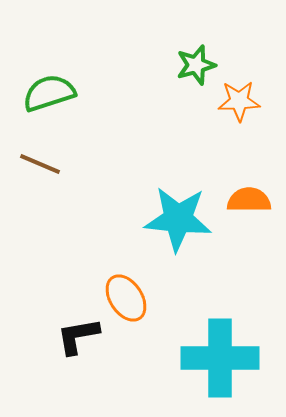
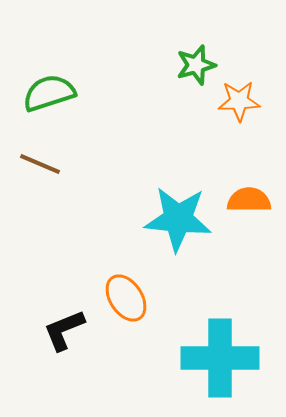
black L-shape: moved 14 px left, 6 px up; rotated 12 degrees counterclockwise
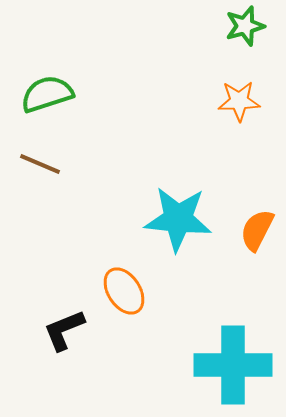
green star: moved 49 px right, 39 px up
green semicircle: moved 2 px left, 1 px down
orange semicircle: moved 8 px right, 30 px down; rotated 63 degrees counterclockwise
orange ellipse: moved 2 px left, 7 px up
cyan cross: moved 13 px right, 7 px down
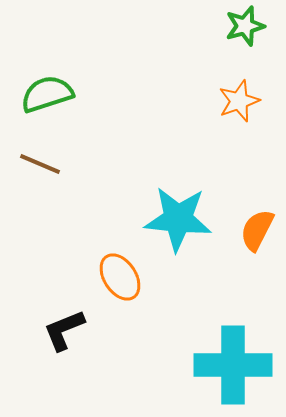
orange star: rotated 18 degrees counterclockwise
orange ellipse: moved 4 px left, 14 px up
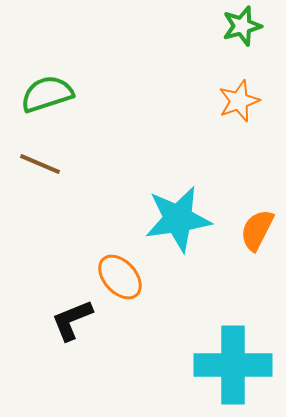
green star: moved 3 px left
cyan star: rotated 14 degrees counterclockwise
orange ellipse: rotated 9 degrees counterclockwise
black L-shape: moved 8 px right, 10 px up
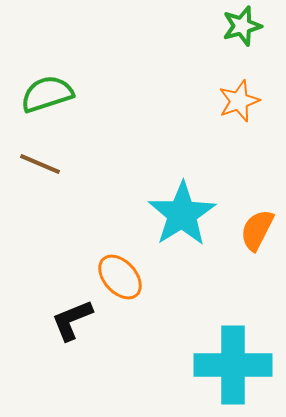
cyan star: moved 4 px right, 5 px up; rotated 24 degrees counterclockwise
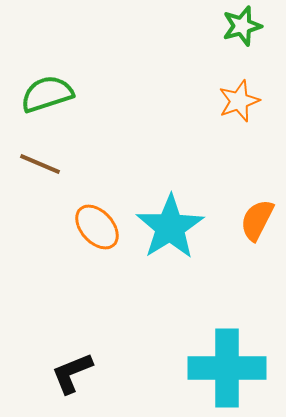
cyan star: moved 12 px left, 13 px down
orange semicircle: moved 10 px up
orange ellipse: moved 23 px left, 50 px up
black L-shape: moved 53 px down
cyan cross: moved 6 px left, 3 px down
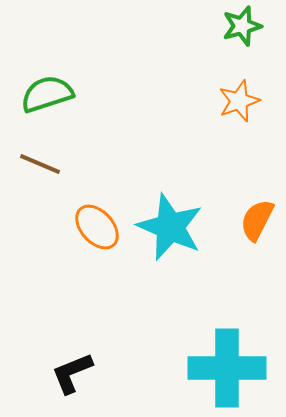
cyan star: rotated 16 degrees counterclockwise
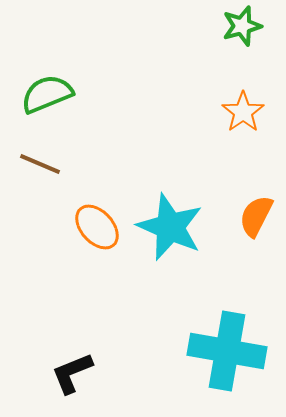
green semicircle: rotated 4 degrees counterclockwise
orange star: moved 4 px right, 11 px down; rotated 15 degrees counterclockwise
orange semicircle: moved 1 px left, 4 px up
cyan cross: moved 17 px up; rotated 10 degrees clockwise
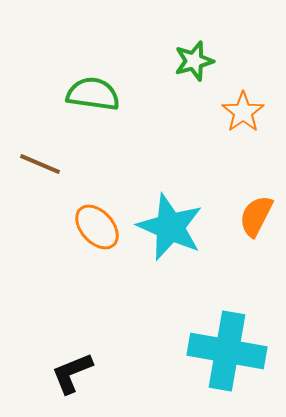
green star: moved 48 px left, 35 px down
green semicircle: moved 46 px right; rotated 30 degrees clockwise
